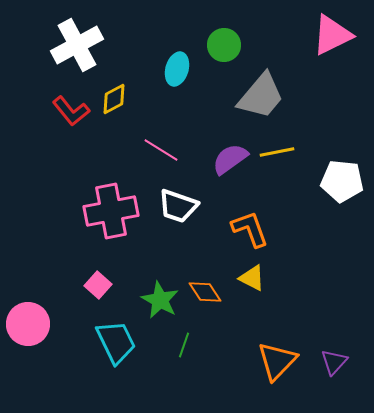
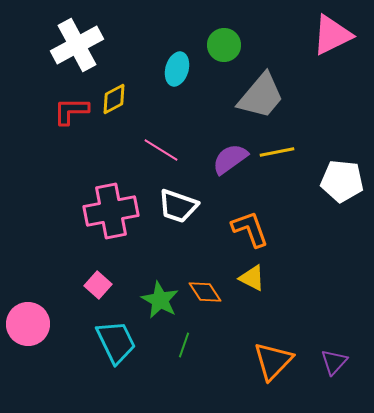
red L-shape: rotated 129 degrees clockwise
orange triangle: moved 4 px left
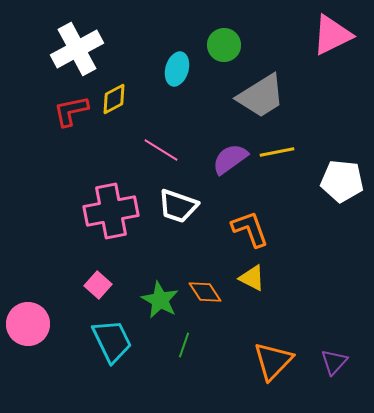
white cross: moved 4 px down
gray trapezoid: rotated 18 degrees clockwise
red L-shape: rotated 12 degrees counterclockwise
cyan trapezoid: moved 4 px left, 1 px up
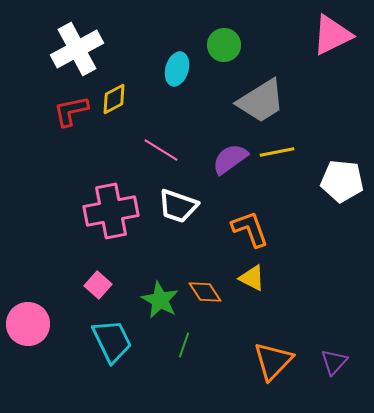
gray trapezoid: moved 5 px down
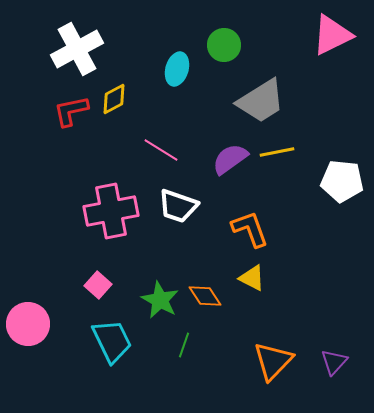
orange diamond: moved 4 px down
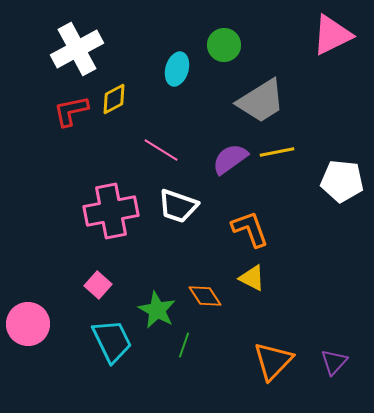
green star: moved 3 px left, 10 px down
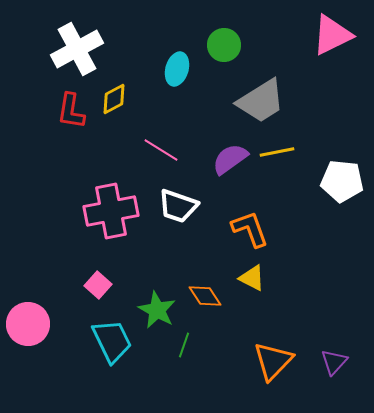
red L-shape: rotated 69 degrees counterclockwise
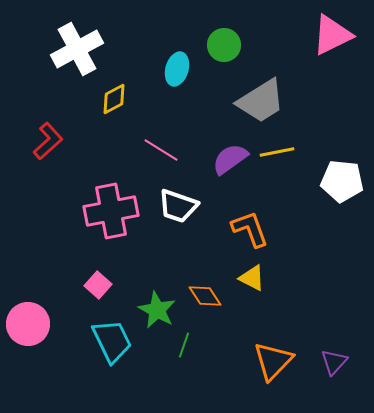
red L-shape: moved 23 px left, 30 px down; rotated 141 degrees counterclockwise
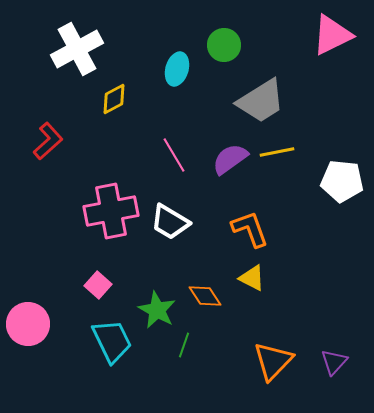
pink line: moved 13 px right, 5 px down; rotated 27 degrees clockwise
white trapezoid: moved 8 px left, 16 px down; rotated 12 degrees clockwise
